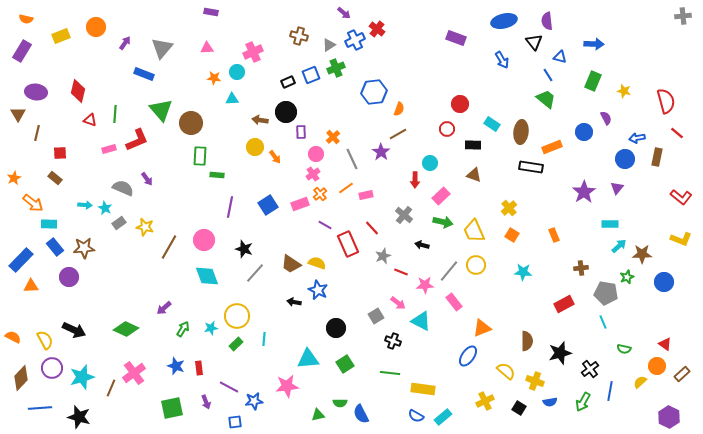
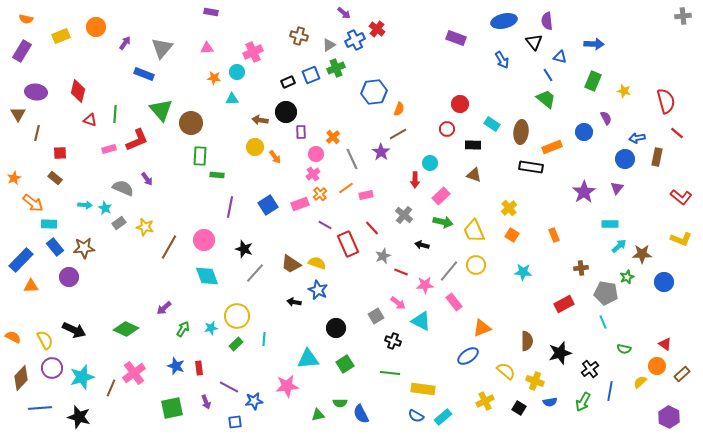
blue ellipse at (468, 356): rotated 20 degrees clockwise
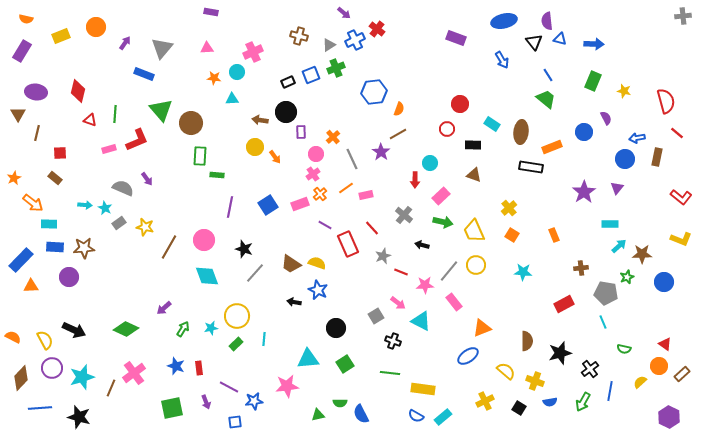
blue triangle at (560, 57): moved 18 px up
blue rectangle at (55, 247): rotated 48 degrees counterclockwise
orange circle at (657, 366): moved 2 px right
